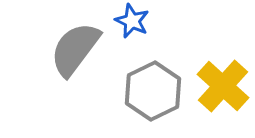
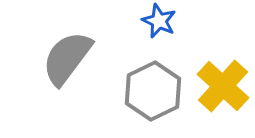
blue star: moved 27 px right
gray semicircle: moved 8 px left, 9 px down
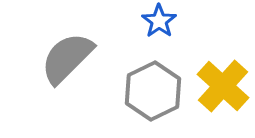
blue star: rotated 12 degrees clockwise
gray semicircle: rotated 8 degrees clockwise
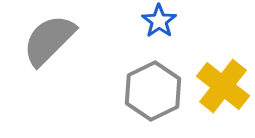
gray semicircle: moved 18 px left, 18 px up
yellow cross: rotated 4 degrees counterclockwise
